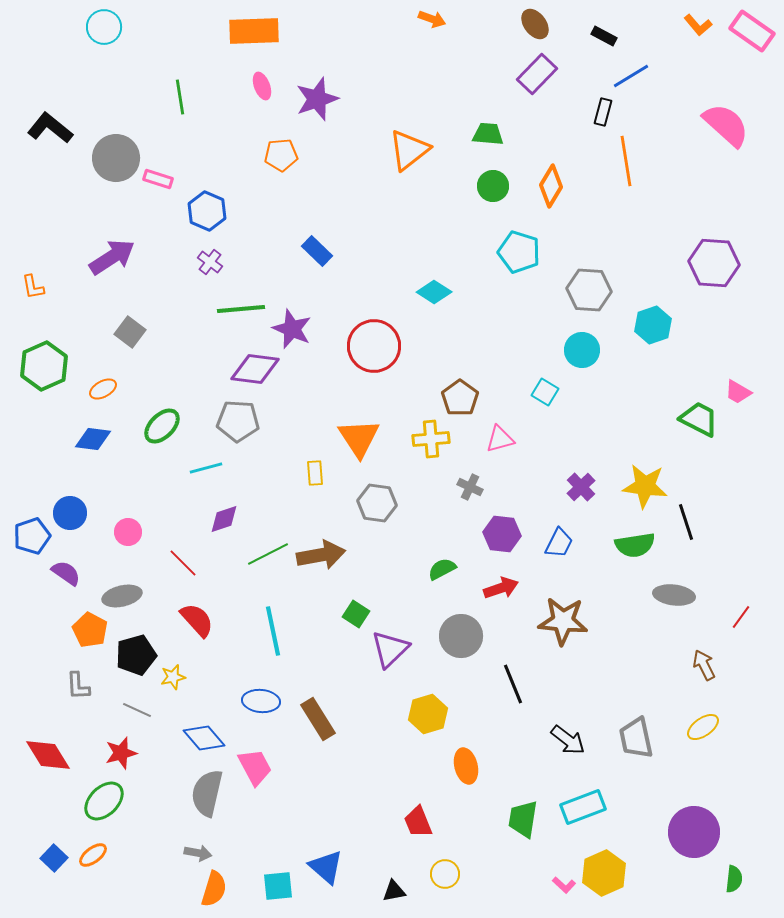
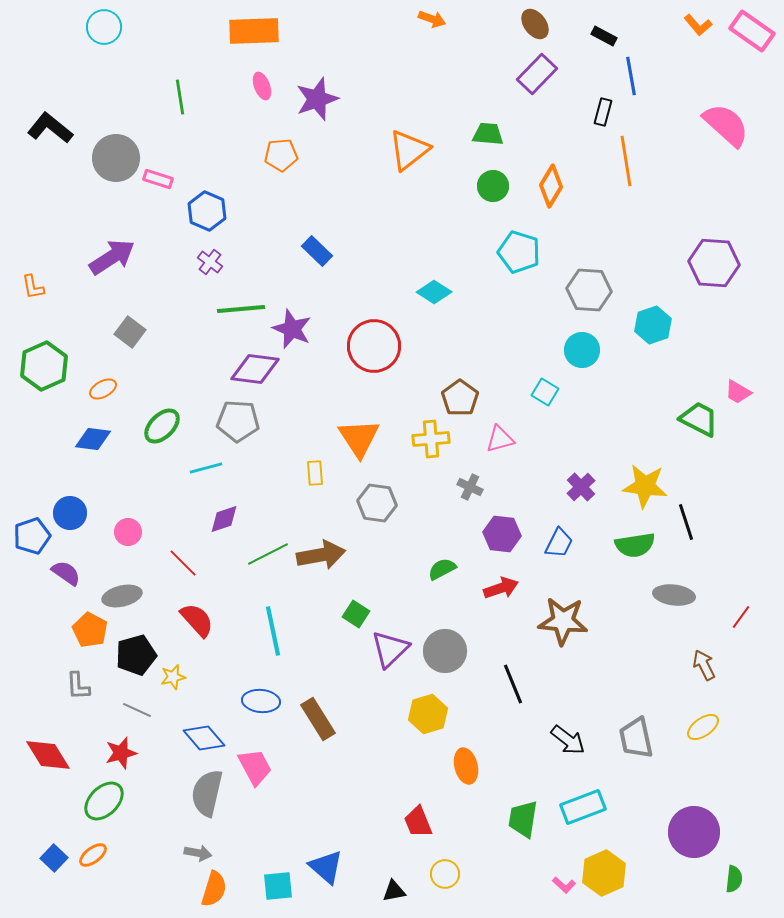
blue line at (631, 76): rotated 69 degrees counterclockwise
gray circle at (461, 636): moved 16 px left, 15 px down
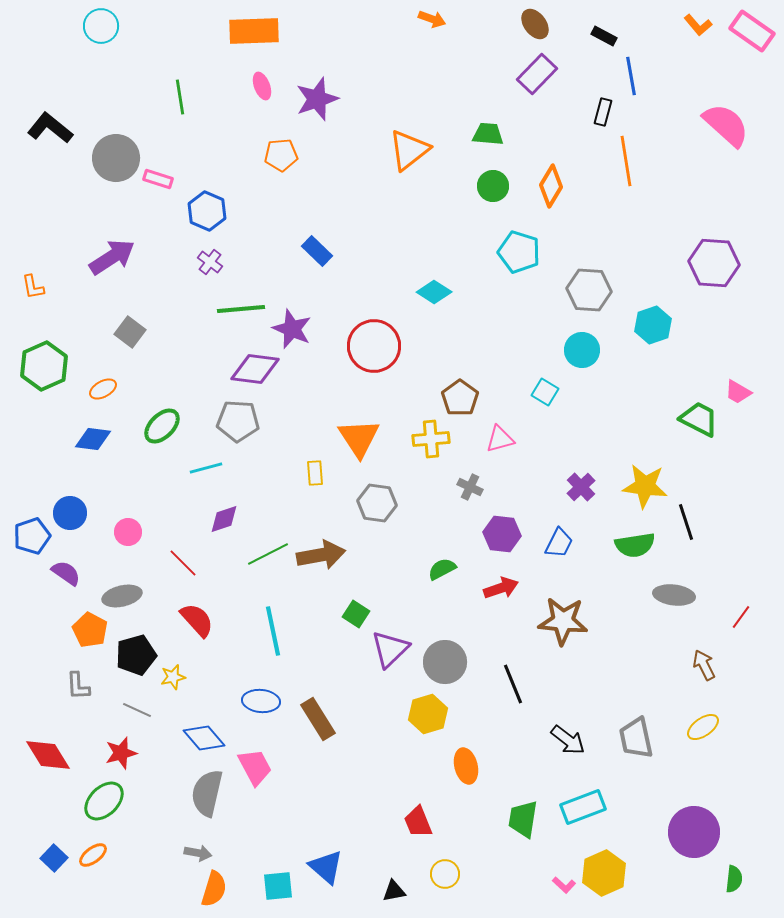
cyan circle at (104, 27): moved 3 px left, 1 px up
gray circle at (445, 651): moved 11 px down
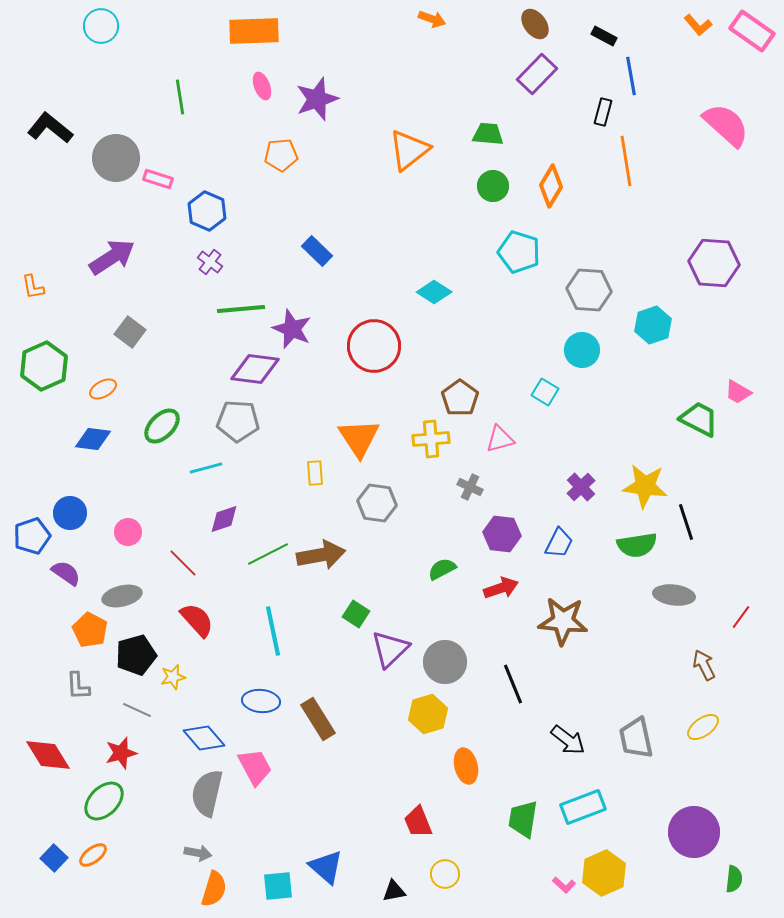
green semicircle at (635, 545): moved 2 px right
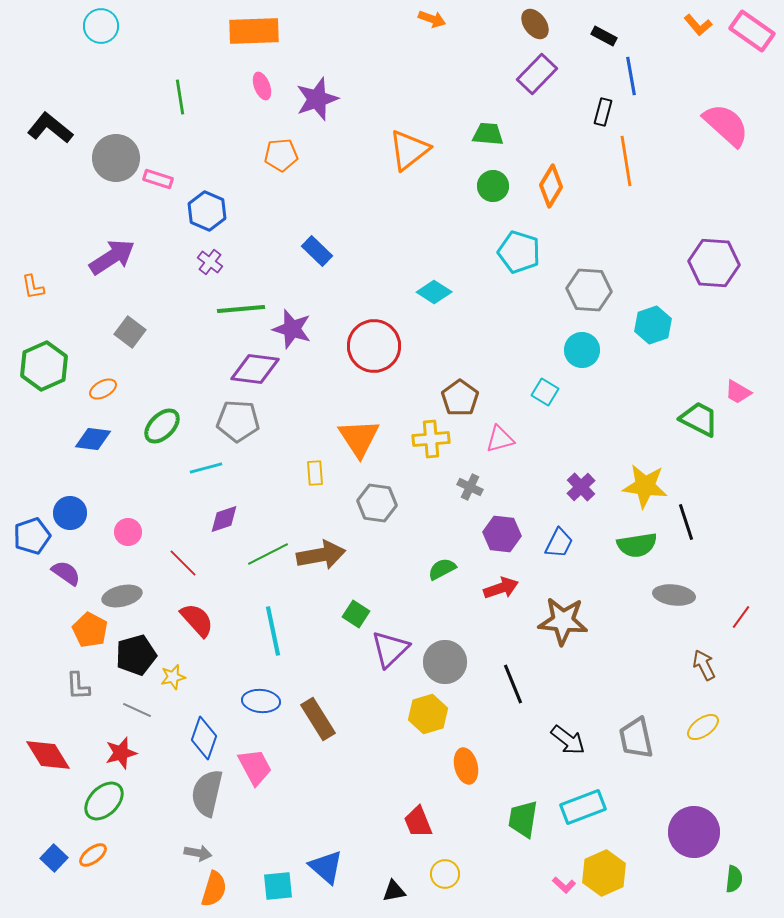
purple star at (292, 329): rotated 6 degrees counterclockwise
blue diamond at (204, 738): rotated 60 degrees clockwise
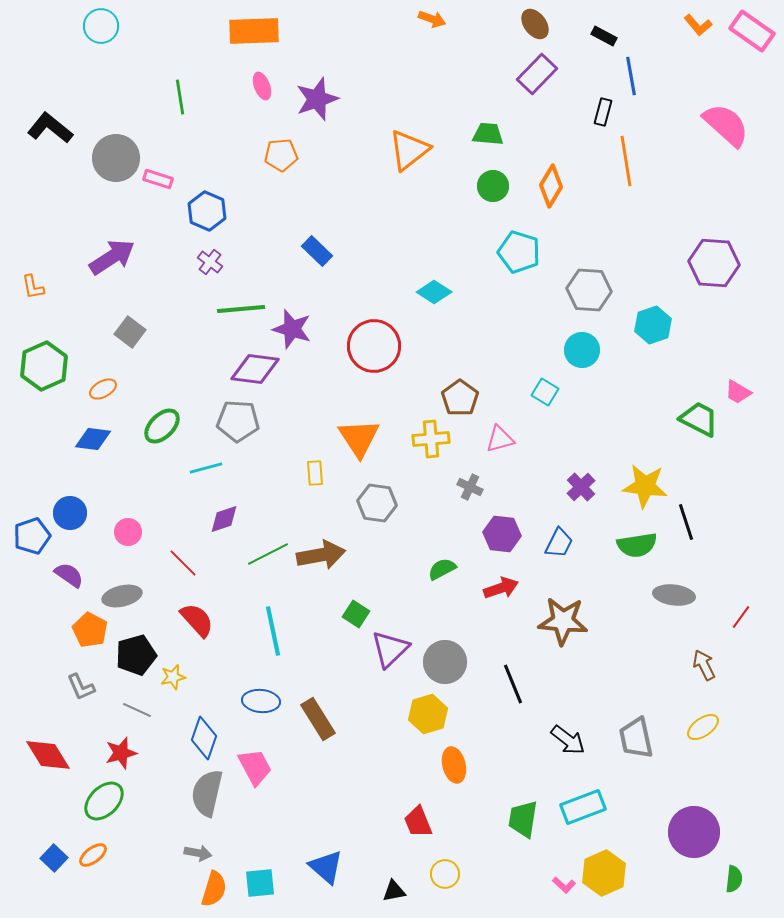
purple semicircle at (66, 573): moved 3 px right, 2 px down
gray L-shape at (78, 686): moved 3 px right, 1 px down; rotated 20 degrees counterclockwise
orange ellipse at (466, 766): moved 12 px left, 1 px up
cyan square at (278, 886): moved 18 px left, 3 px up
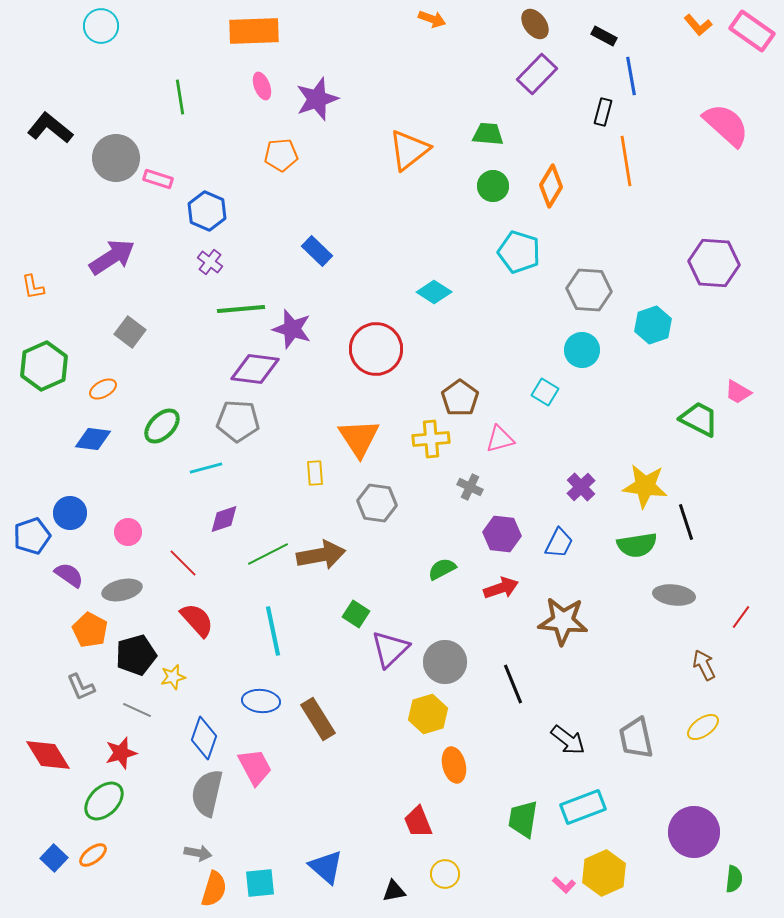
red circle at (374, 346): moved 2 px right, 3 px down
gray ellipse at (122, 596): moved 6 px up
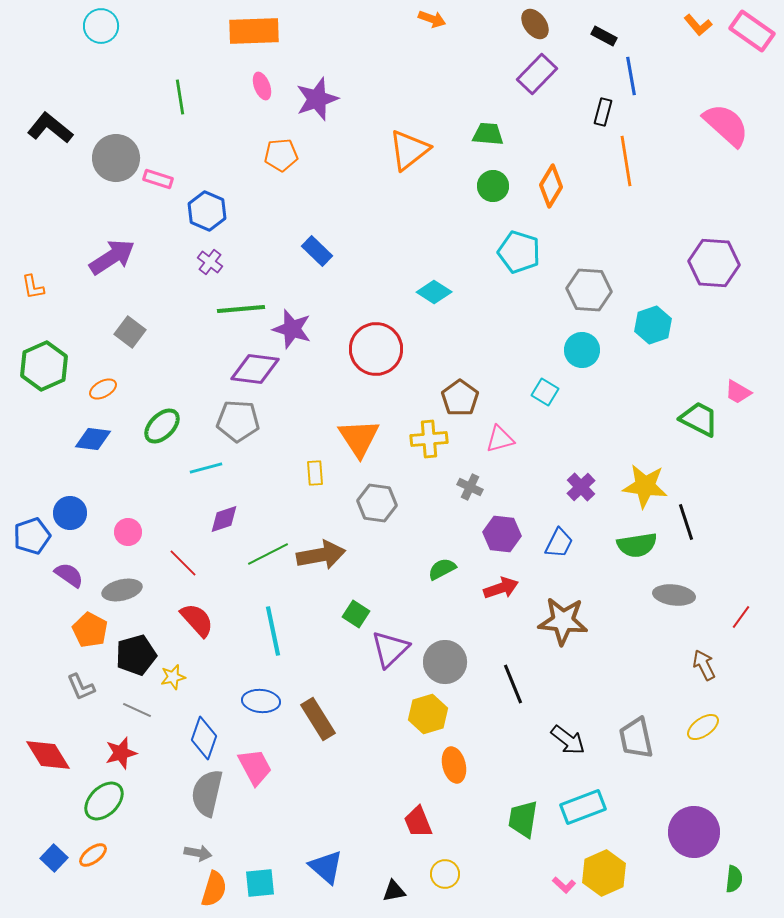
yellow cross at (431, 439): moved 2 px left
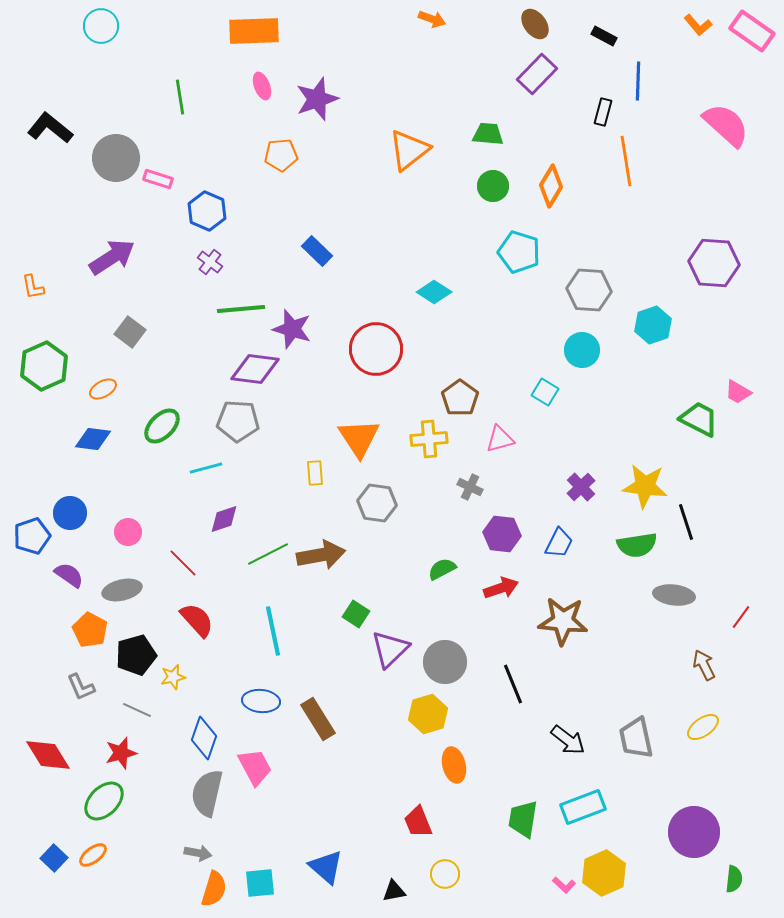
blue line at (631, 76): moved 7 px right, 5 px down; rotated 12 degrees clockwise
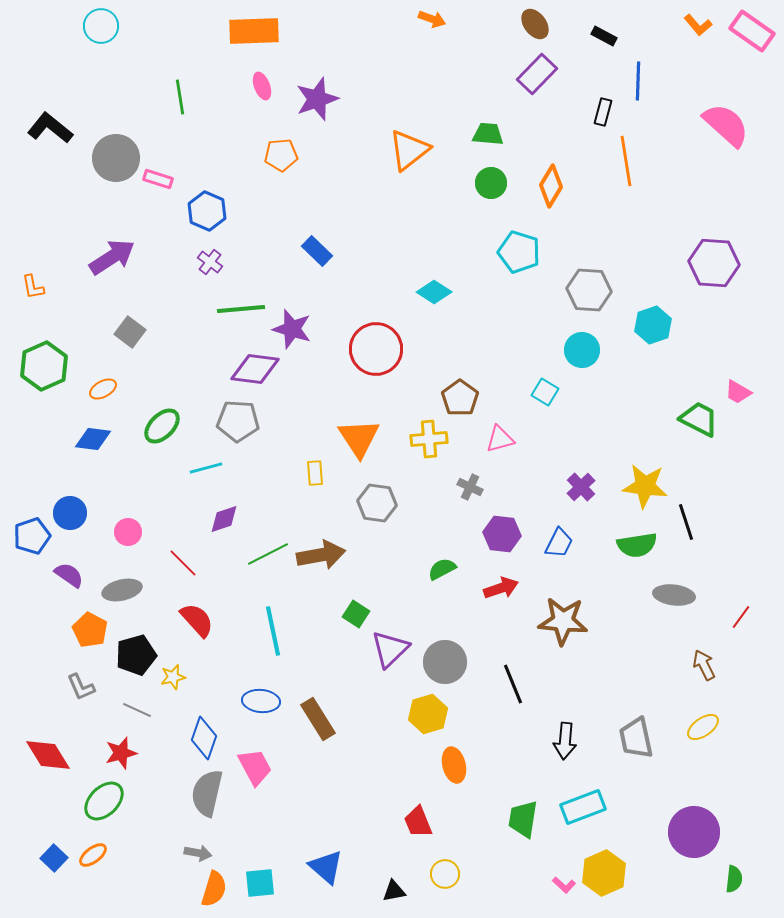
green circle at (493, 186): moved 2 px left, 3 px up
black arrow at (568, 740): moved 3 px left, 1 px down; rotated 57 degrees clockwise
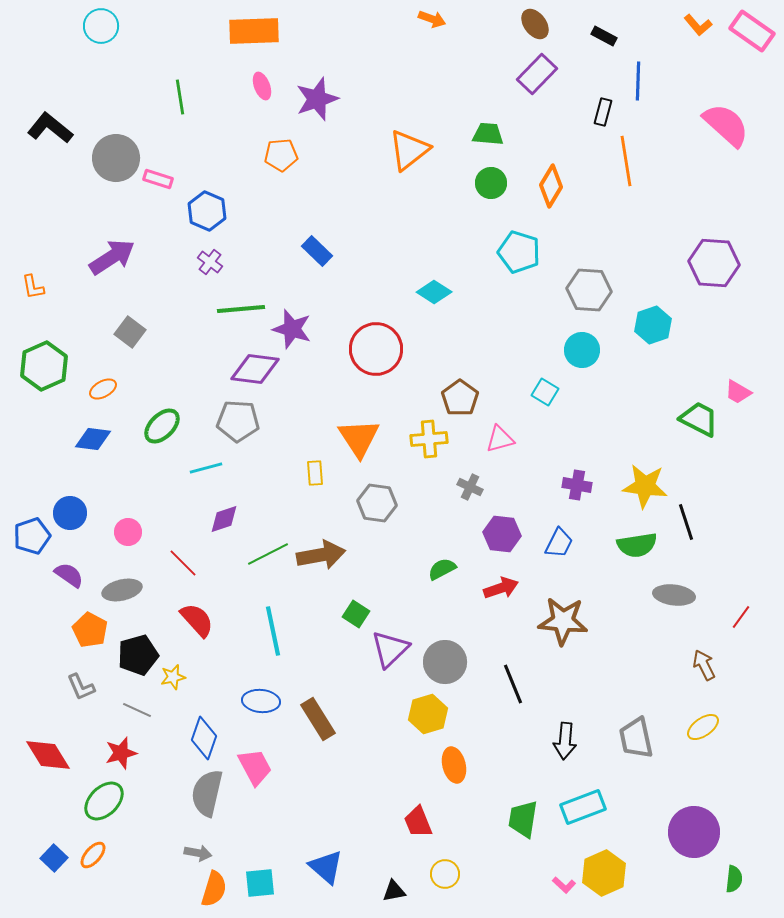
purple cross at (581, 487): moved 4 px left, 2 px up; rotated 36 degrees counterclockwise
black pentagon at (136, 655): moved 2 px right
orange ellipse at (93, 855): rotated 12 degrees counterclockwise
